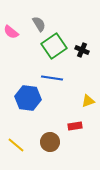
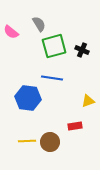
green square: rotated 20 degrees clockwise
yellow line: moved 11 px right, 4 px up; rotated 42 degrees counterclockwise
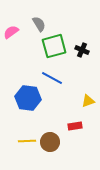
pink semicircle: rotated 105 degrees clockwise
blue line: rotated 20 degrees clockwise
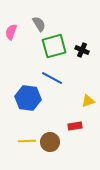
pink semicircle: rotated 35 degrees counterclockwise
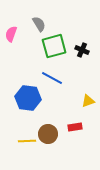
pink semicircle: moved 2 px down
red rectangle: moved 1 px down
brown circle: moved 2 px left, 8 px up
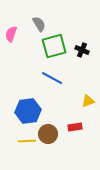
blue hexagon: moved 13 px down; rotated 15 degrees counterclockwise
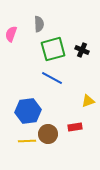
gray semicircle: rotated 28 degrees clockwise
green square: moved 1 px left, 3 px down
